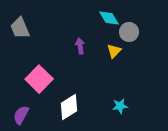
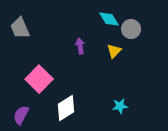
cyan diamond: moved 1 px down
gray circle: moved 2 px right, 3 px up
white diamond: moved 3 px left, 1 px down
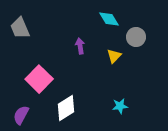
gray circle: moved 5 px right, 8 px down
yellow triangle: moved 5 px down
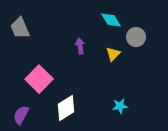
cyan diamond: moved 2 px right, 1 px down
yellow triangle: moved 1 px left, 2 px up
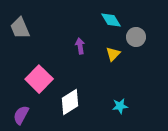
white diamond: moved 4 px right, 6 px up
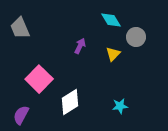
purple arrow: rotated 35 degrees clockwise
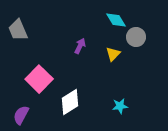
cyan diamond: moved 5 px right
gray trapezoid: moved 2 px left, 2 px down
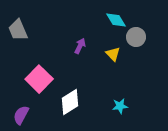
yellow triangle: rotated 28 degrees counterclockwise
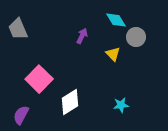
gray trapezoid: moved 1 px up
purple arrow: moved 2 px right, 10 px up
cyan star: moved 1 px right, 1 px up
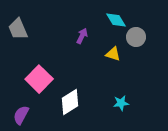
yellow triangle: rotated 28 degrees counterclockwise
cyan star: moved 2 px up
